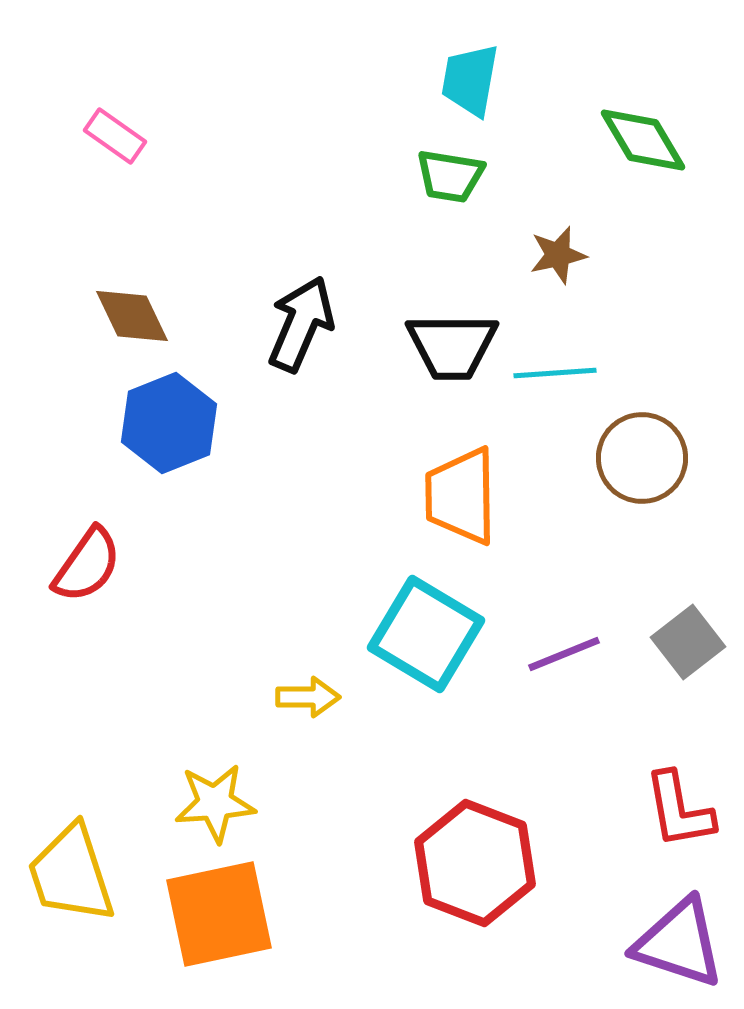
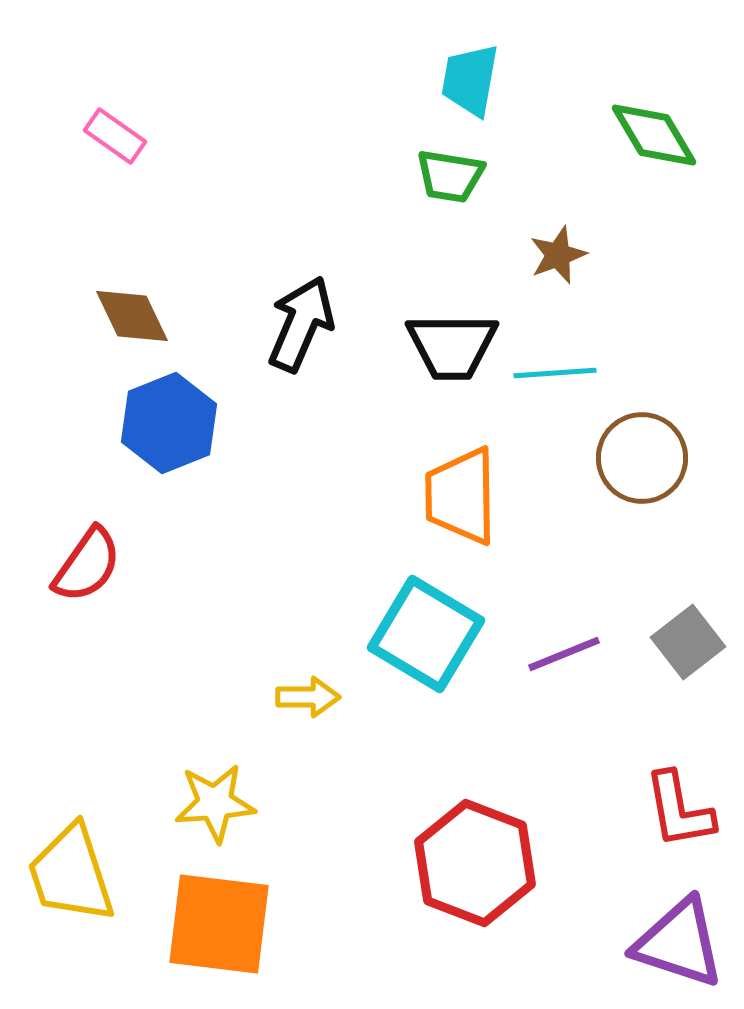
green diamond: moved 11 px right, 5 px up
brown star: rotated 8 degrees counterclockwise
orange square: moved 10 px down; rotated 19 degrees clockwise
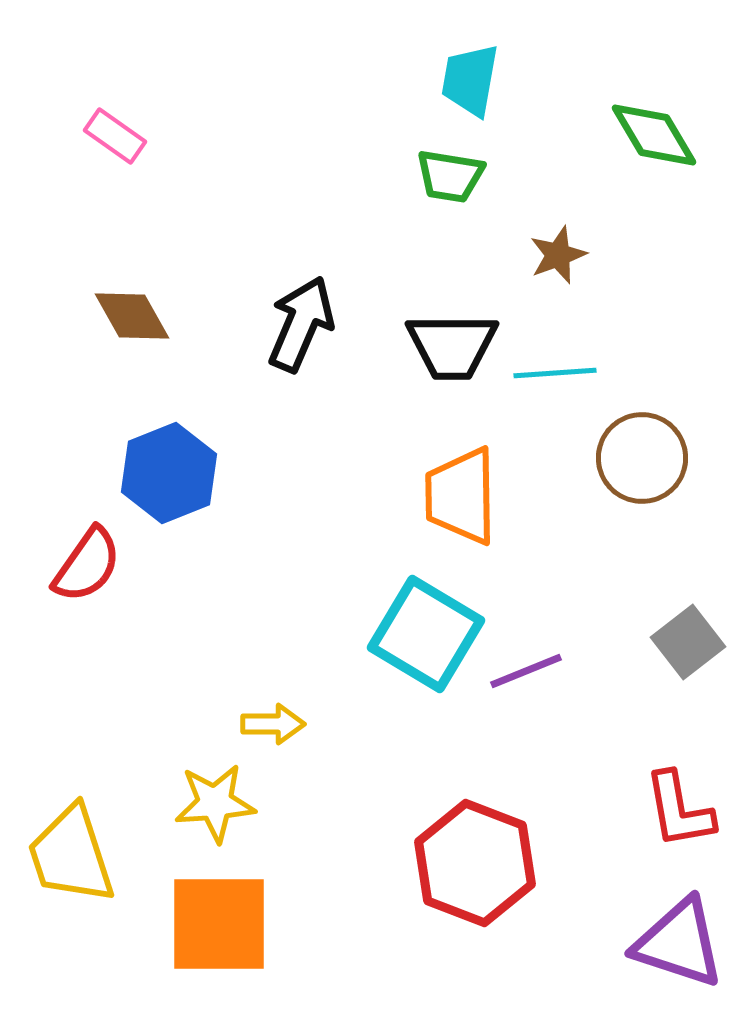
brown diamond: rotated 4 degrees counterclockwise
blue hexagon: moved 50 px down
purple line: moved 38 px left, 17 px down
yellow arrow: moved 35 px left, 27 px down
yellow trapezoid: moved 19 px up
orange square: rotated 7 degrees counterclockwise
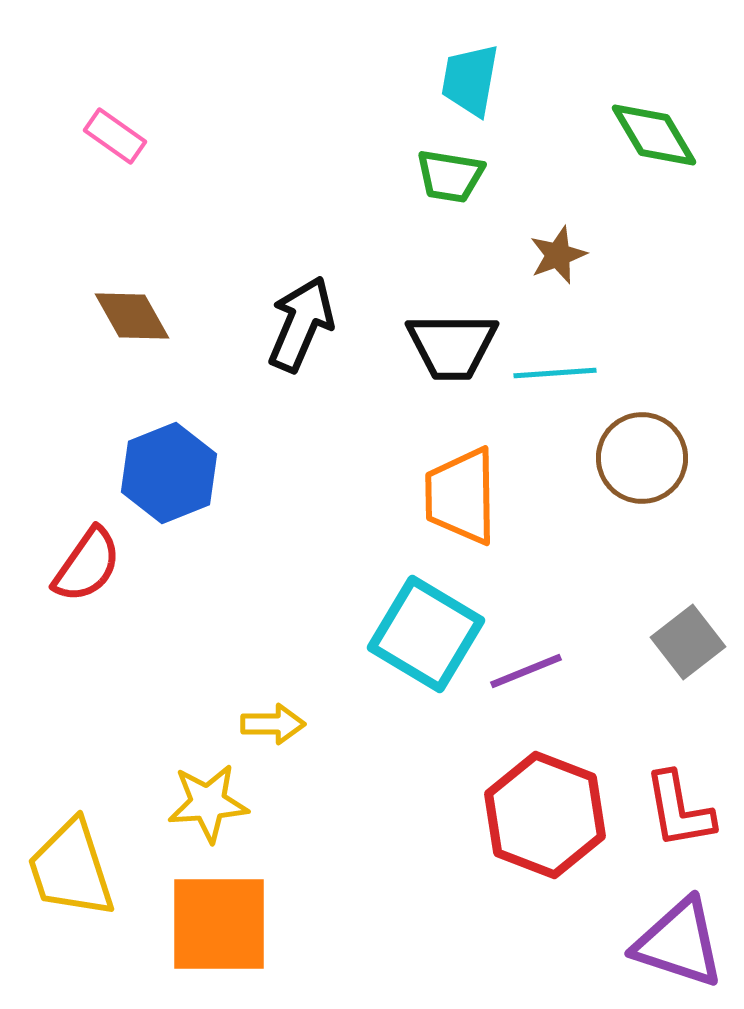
yellow star: moved 7 px left
yellow trapezoid: moved 14 px down
red hexagon: moved 70 px right, 48 px up
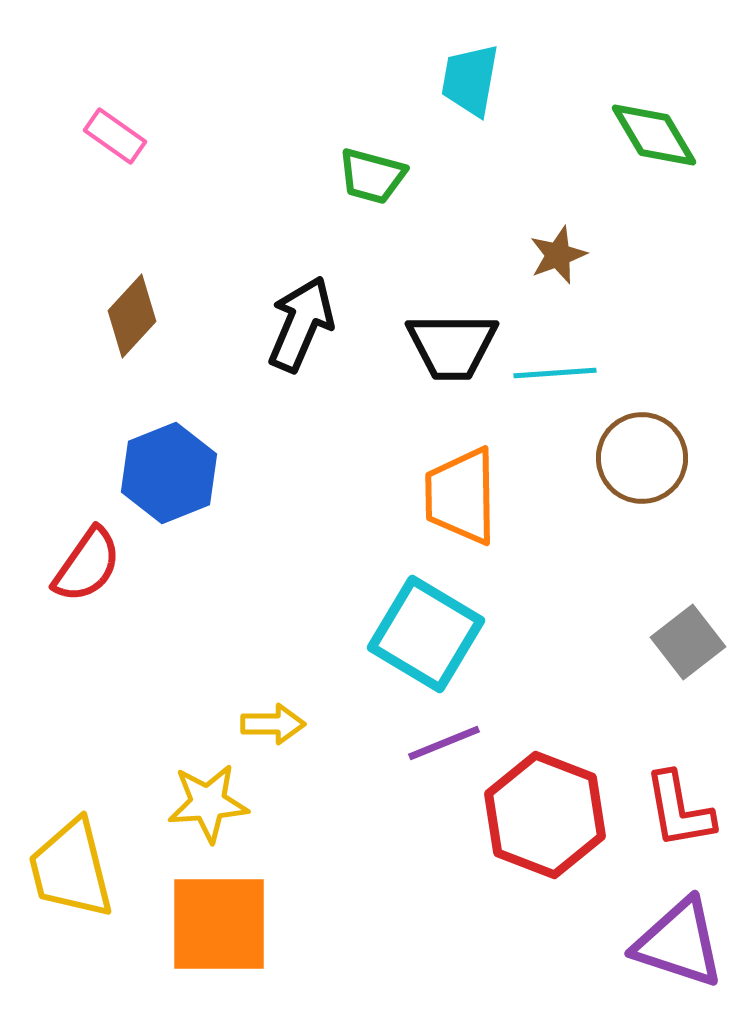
green trapezoid: moved 78 px left; rotated 6 degrees clockwise
brown diamond: rotated 72 degrees clockwise
purple line: moved 82 px left, 72 px down
yellow trapezoid: rotated 4 degrees clockwise
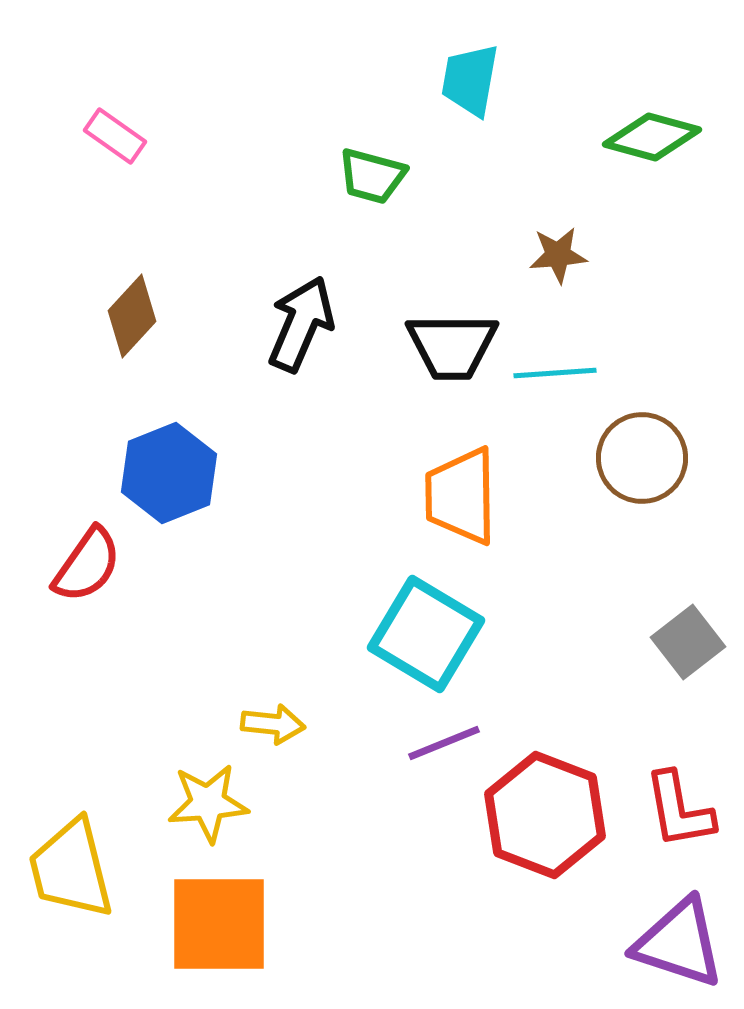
green diamond: moved 2 px left, 2 px down; rotated 44 degrees counterclockwise
brown star: rotated 16 degrees clockwise
yellow arrow: rotated 6 degrees clockwise
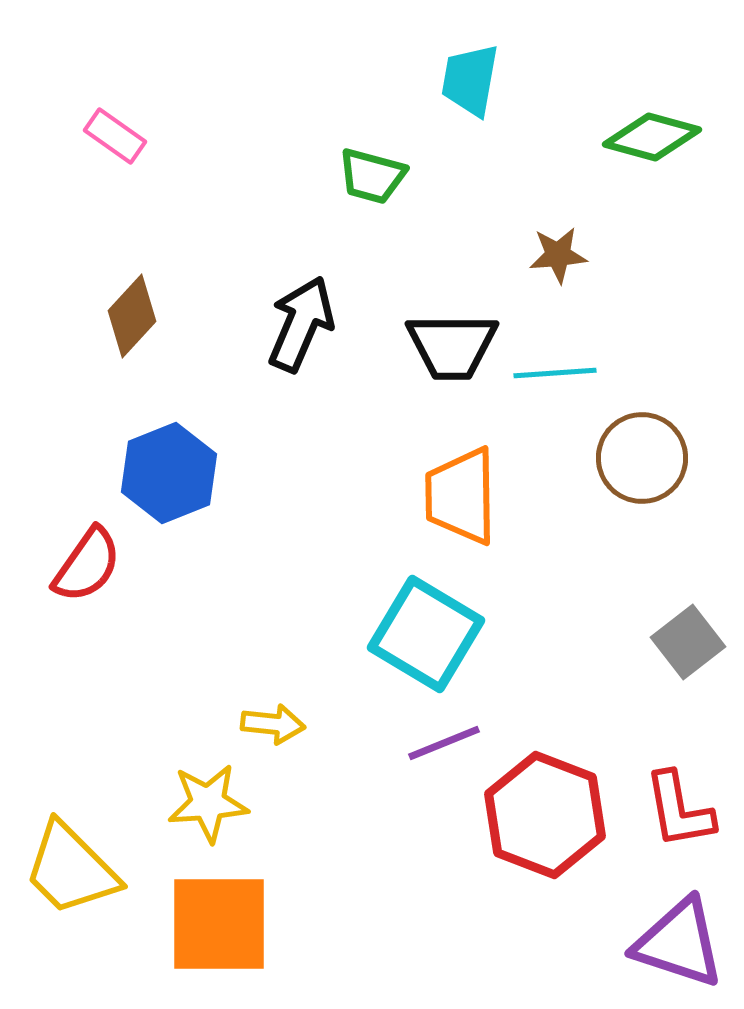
yellow trapezoid: rotated 31 degrees counterclockwise
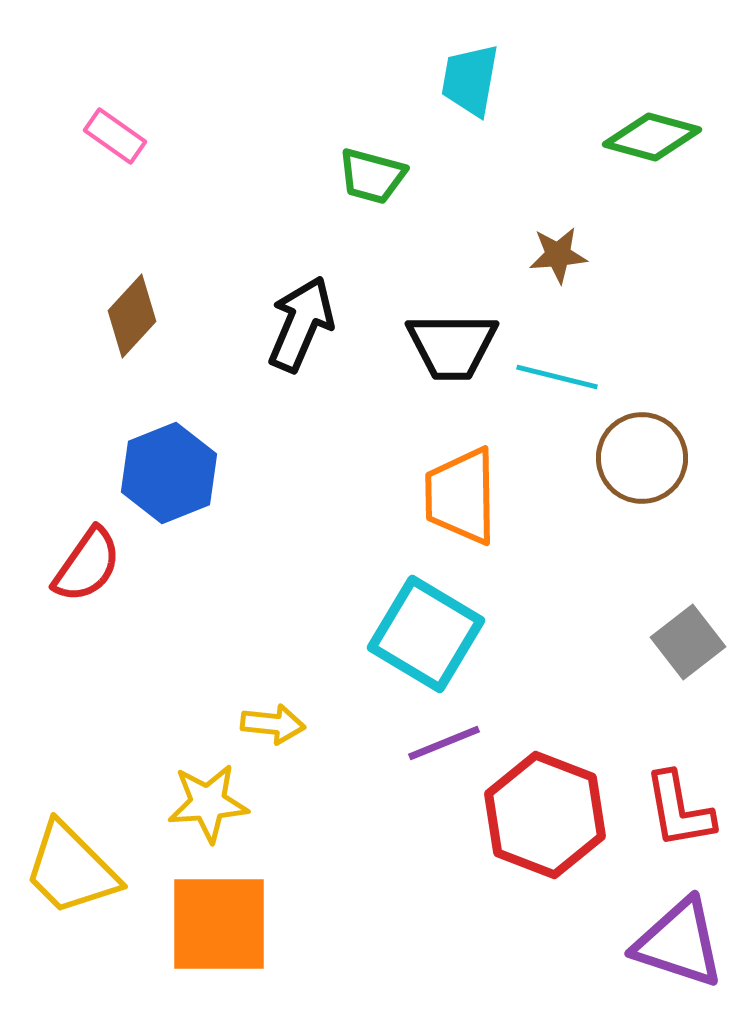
cyan line: moved 2 px right, 4 px down; rotated 18 degrees clockwise
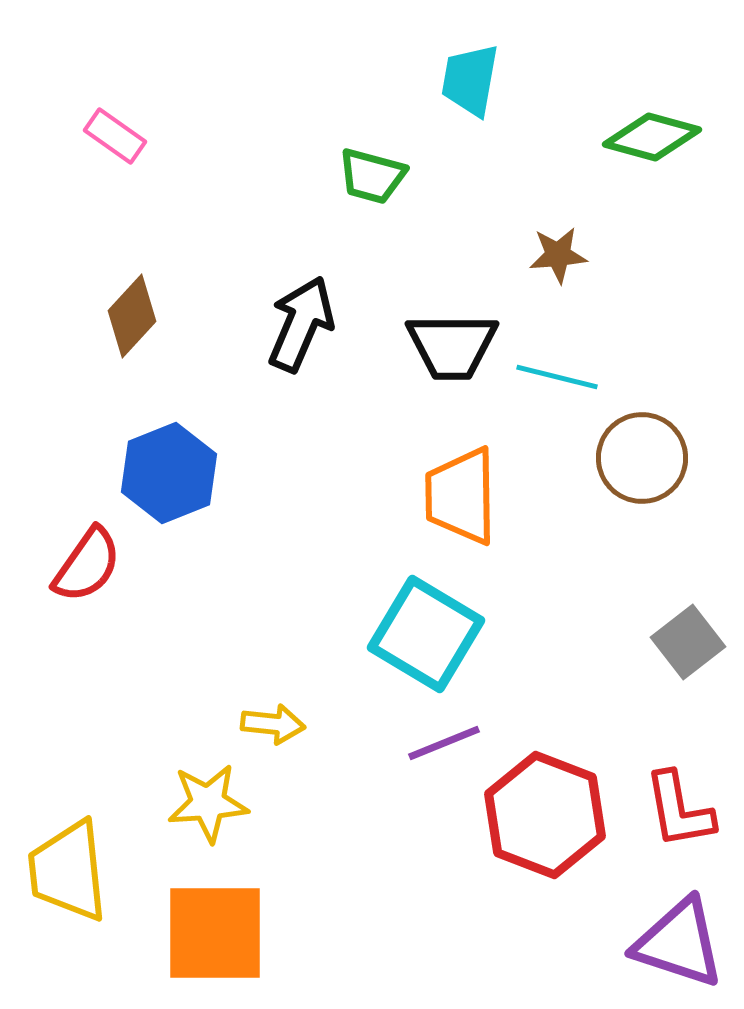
yellow trapezoid: moved 3 px left, 2 px down; rotated 39 degrees clockwise
orange square: moved 4 px left, 9 px down
